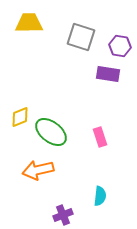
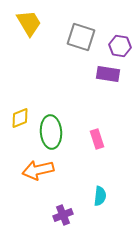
yellow trapezoid: rotated 60 degrees clockwise
yellow diamond: moved 1 px down
green ellipse: rotated 48 degrees clockwise
pink rectangle: moved 3 px left, 2 px down
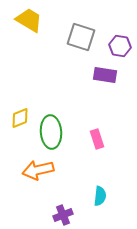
yellow trapezoid: moved 3 px up; rotated 28 degrees counterclockwise
purple rectangle: moved 3 px left, 1 px down
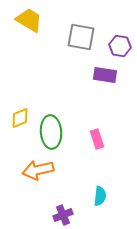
gray square: rotated 8 degrees counterclockwise
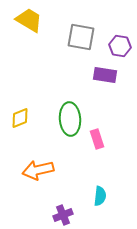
green ellipse: moved 19 px right, 13 px up
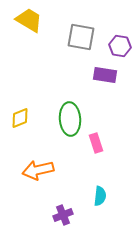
pink rectangle: moved 1 px left, 4 px down
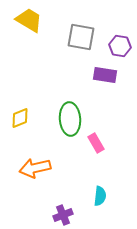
pink rectangle: rotated 12 degrees counterclockwise
orange arrow: moved 3 px left, 2 px up
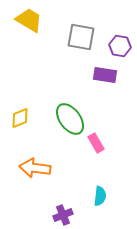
green ellipse: rotated 32 degrees counterclockwise
orange arrow: rotated 20 degrees clockwise
